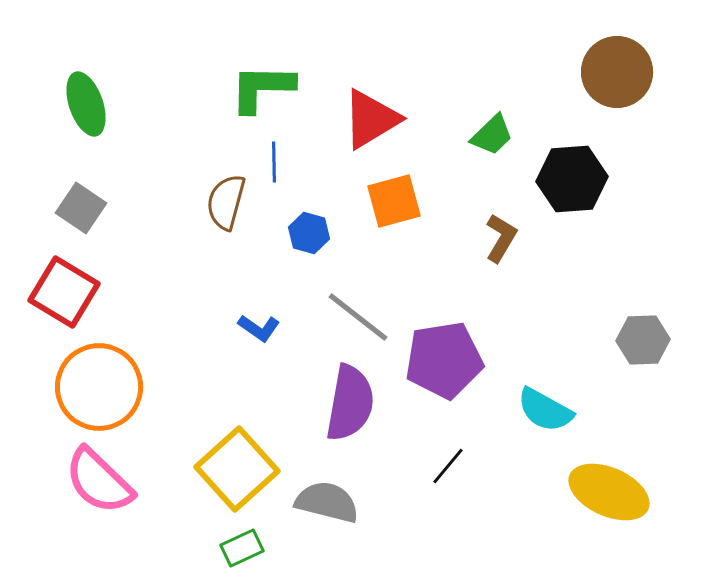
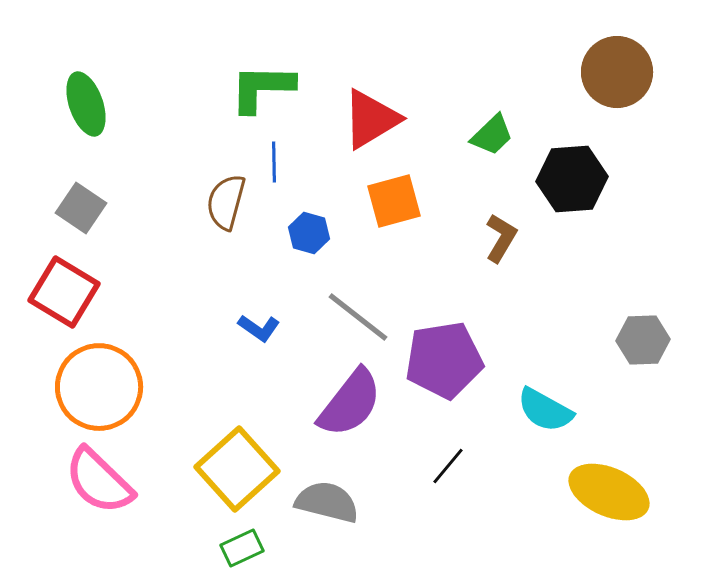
purple semicircle: rotated 28 degrees clockwise
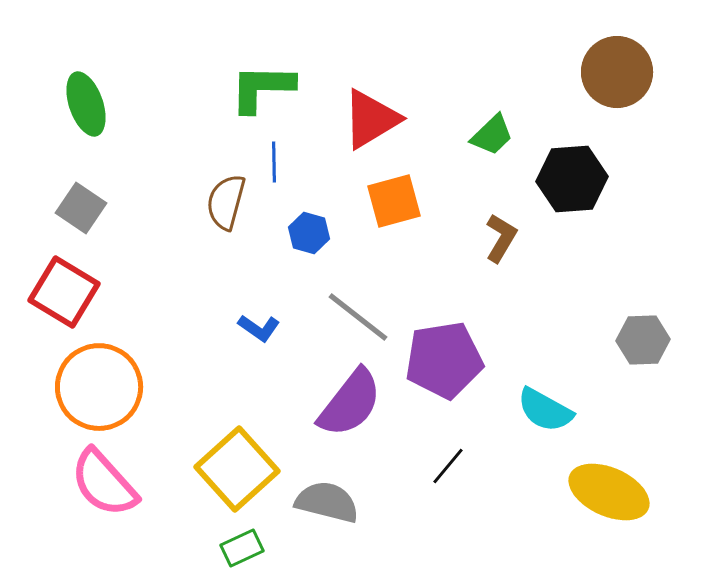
pink semicircle: moved 5 px right, 2 px down; rotated 4 degrees clockwise
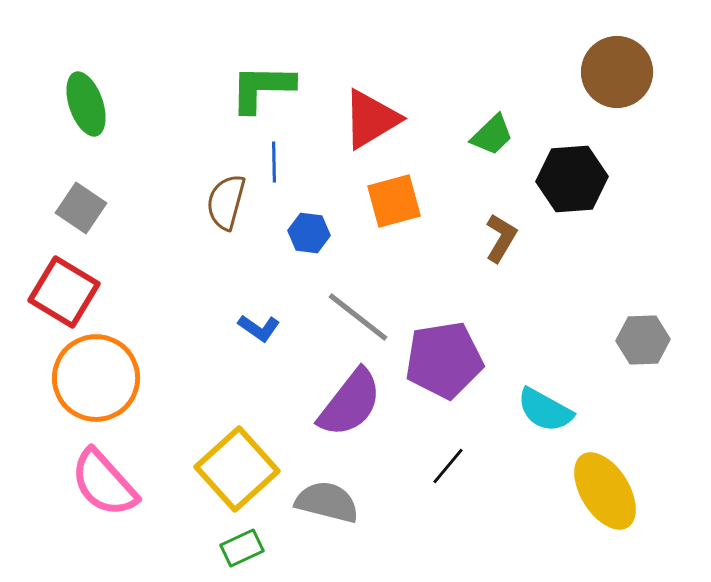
blue hexagon: rotated 9 degrees counterclockwise
orange circle: moved 3 px left, 9 px up
yellow ellipse: moved 4 px left, 1 px up; rotated 34 degrees clockwise
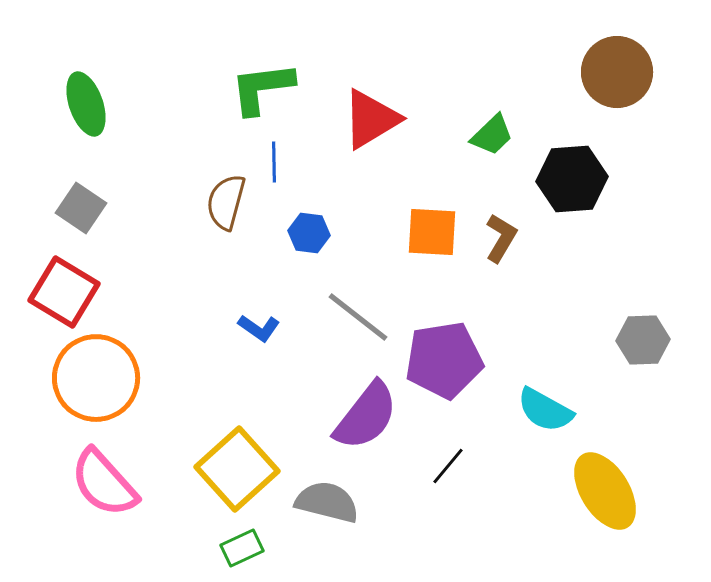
green L-shape: rotated 8 degrees counterclockwise
orange square: moved 38 px right, 31 px down; rotated 18 degrees clockwise
purple semicircle: moved 16 px right, 13 px down
